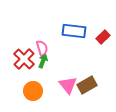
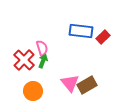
blue rectangle: moved 7 px right
red cross: moved 1 px down
pink triangle: moved 2 px right, 2 px up
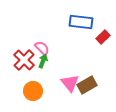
blue rectangle: moved 9 px up
pink semicircle: rotated 28 degrees counterclockwise
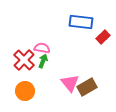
pink semicircle: rotated 35 degrees counterclockwise
brown rectangle: moved 2 px down
orange circle: moved 8 px left
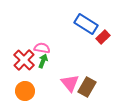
blue rectangle: moved 5 px right, 2 px down; rotated 25 degrees clockwise
brown rectangle: rotated 30 degrees counterclockwise
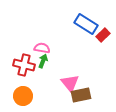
red rectangle: moved 2 px up
red cross: moved 5 px down; rotated 30 degrees counterclockwise
brown rectangle: moved 6 px left, 8 px down; rotated 48 degrees clockwise
orange circle: moved 2 px left, 5 px down
